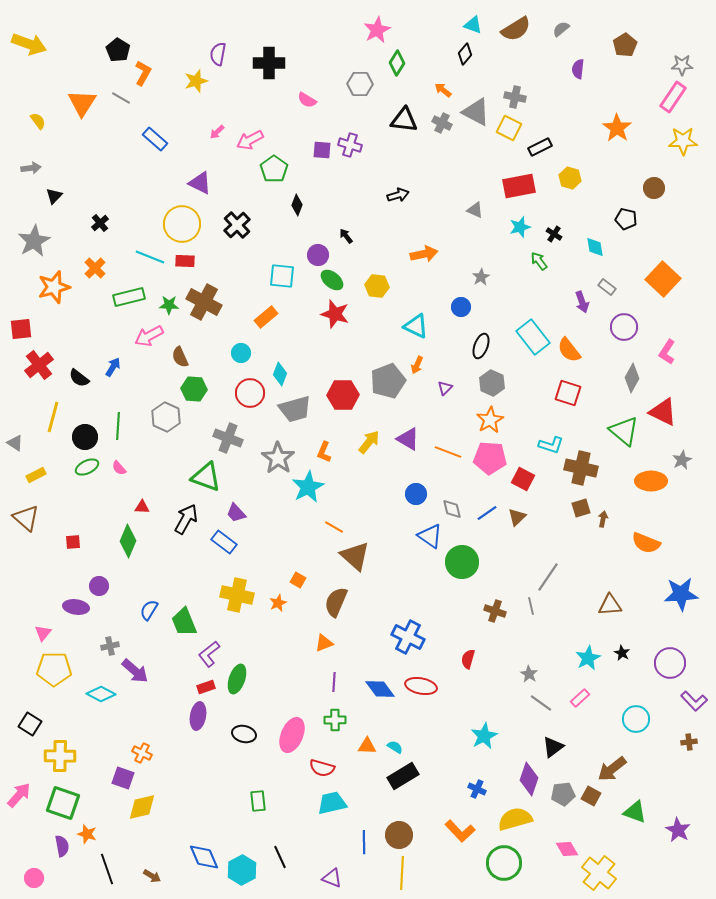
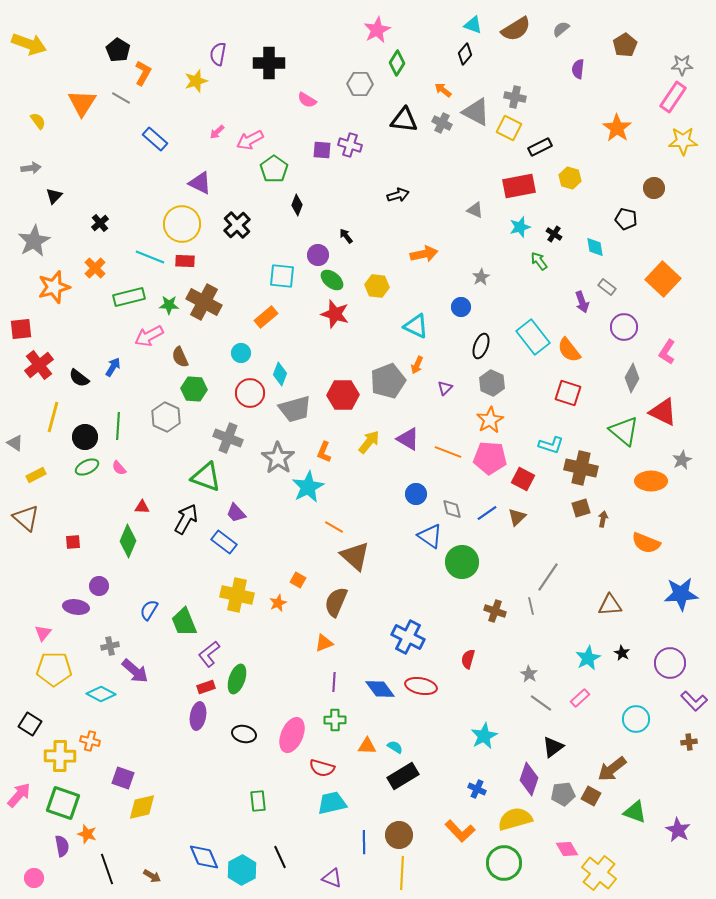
orange cross at (142, 753): moved 52 px left, 12 px up; rotated 12 degrees counterclockwise
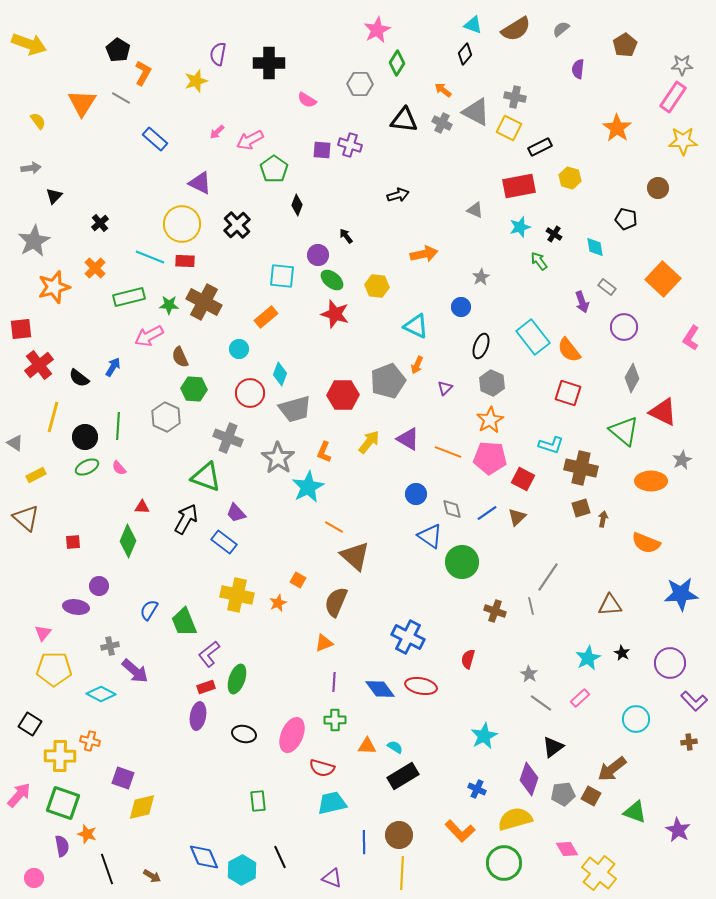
brown circle at (654, 188): moved 4 px right
pink L-shape at (667, 352): moved 24 px right, 14 px up
cyan circle at (241, 353): moved 2 px left, 4 px up
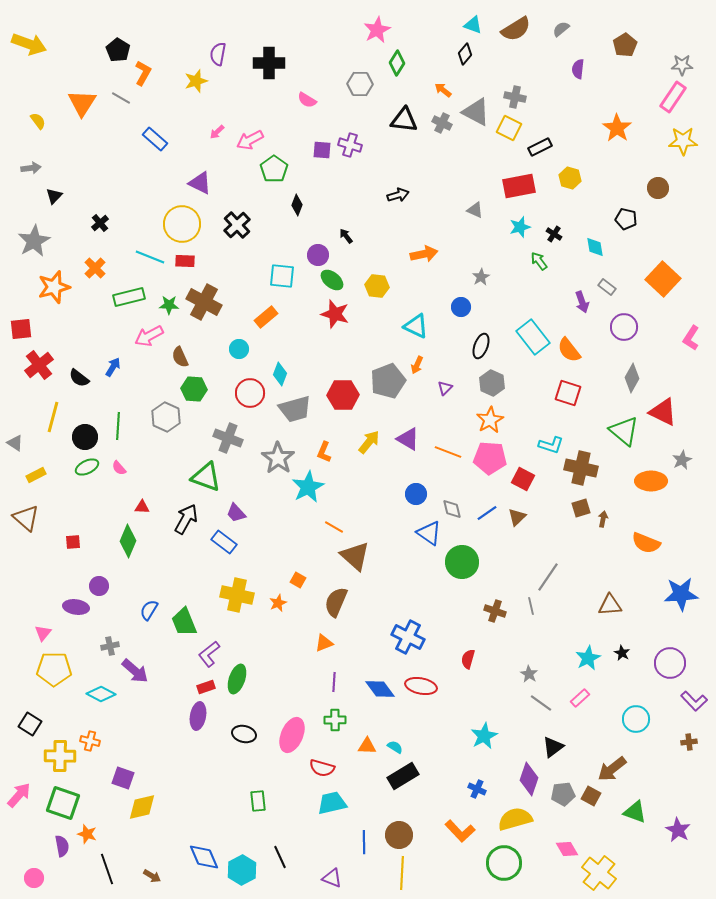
blue triangle at (430, 536): moved 1 px left, 3 px up
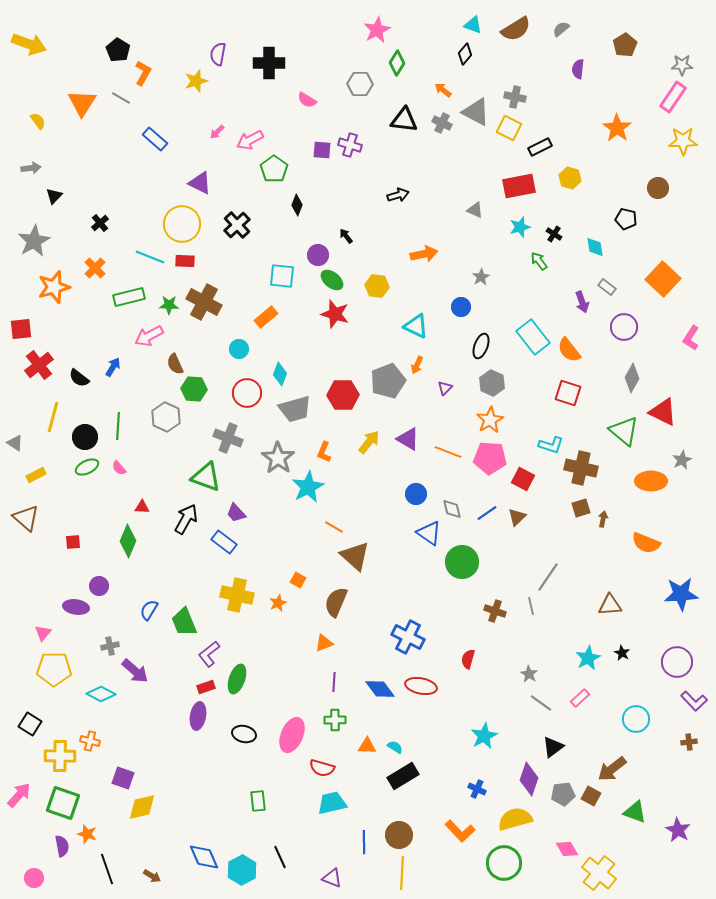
brown semicircle at (180, 357): moved 5 px left, 7 px down
red circle at (250, 393): moved 3 px left
purple circle at (670, 663): moved 7 px right, 1 px up
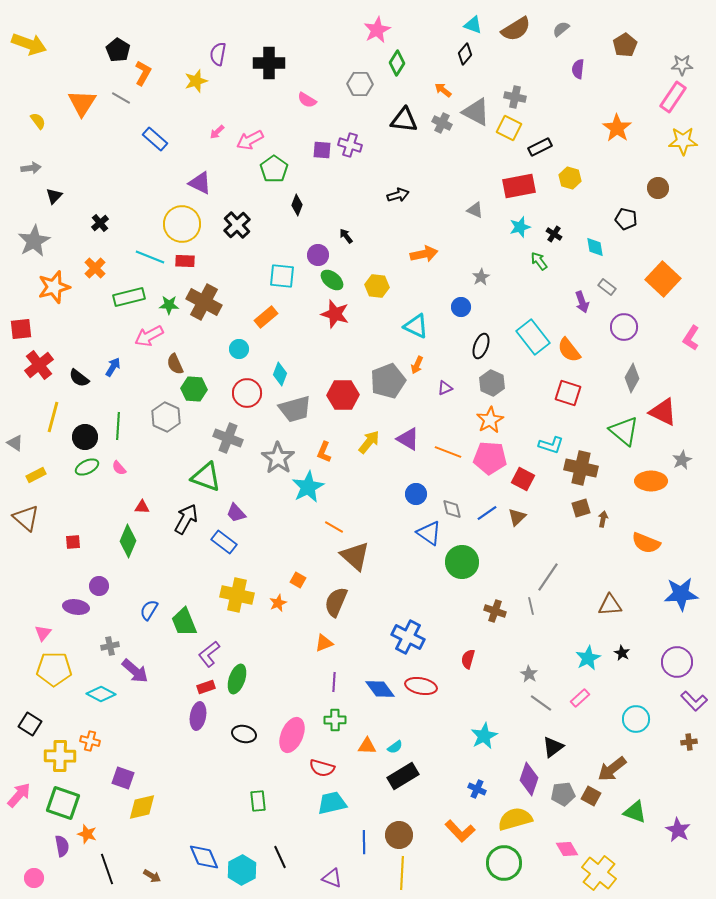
purple triangle at (445, 388): rotated 21 degrees clockwise
cyan semicircle at (395, 747): rotated 112 degrees clockwise
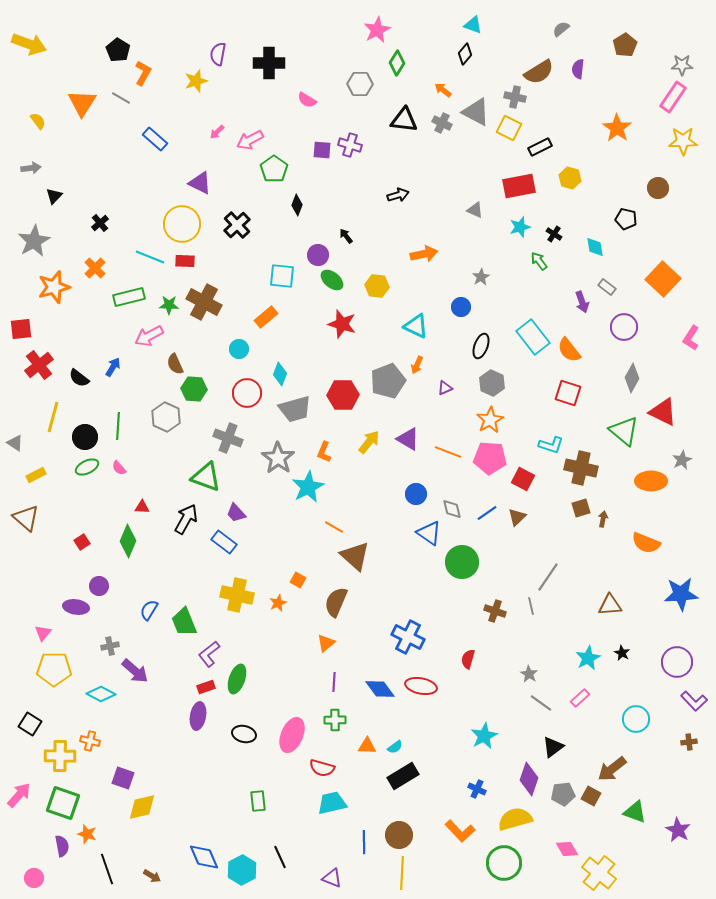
brown semicircle at (516, 29): moved 23 px right, 43 px down
red star at (335, 314): moved 7 px right, 10 px down
red square at (73, 542): moved 9 px right; rotated 28 degrees counterclockwise
orange triangle at (324, 643): moved 2 px right; rotated 18 degrees counterclockwise
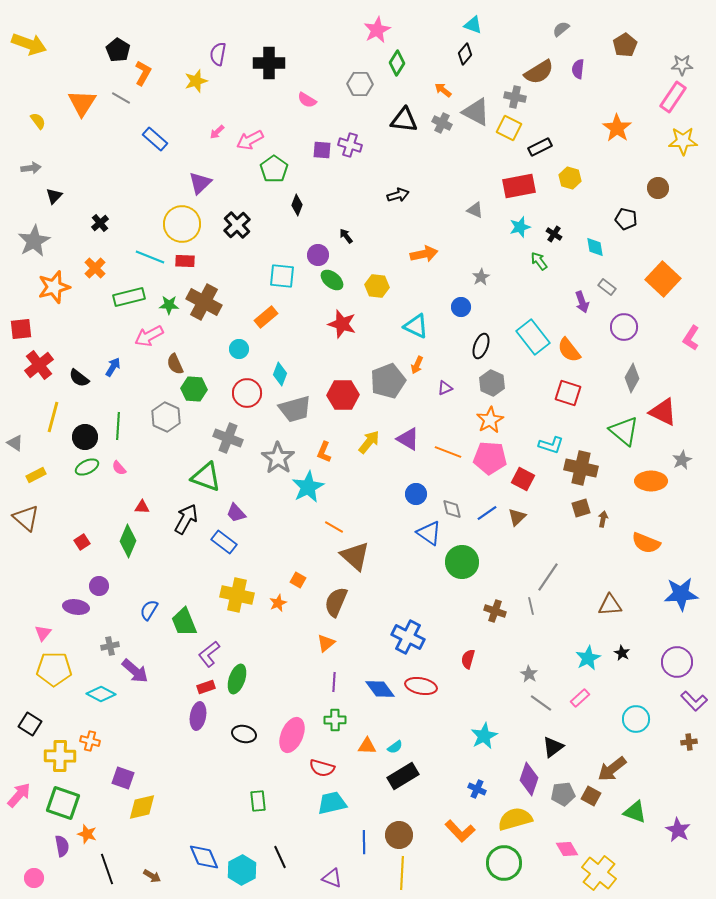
purple triangle at (200, 183): rotated 50 degrees clockwise
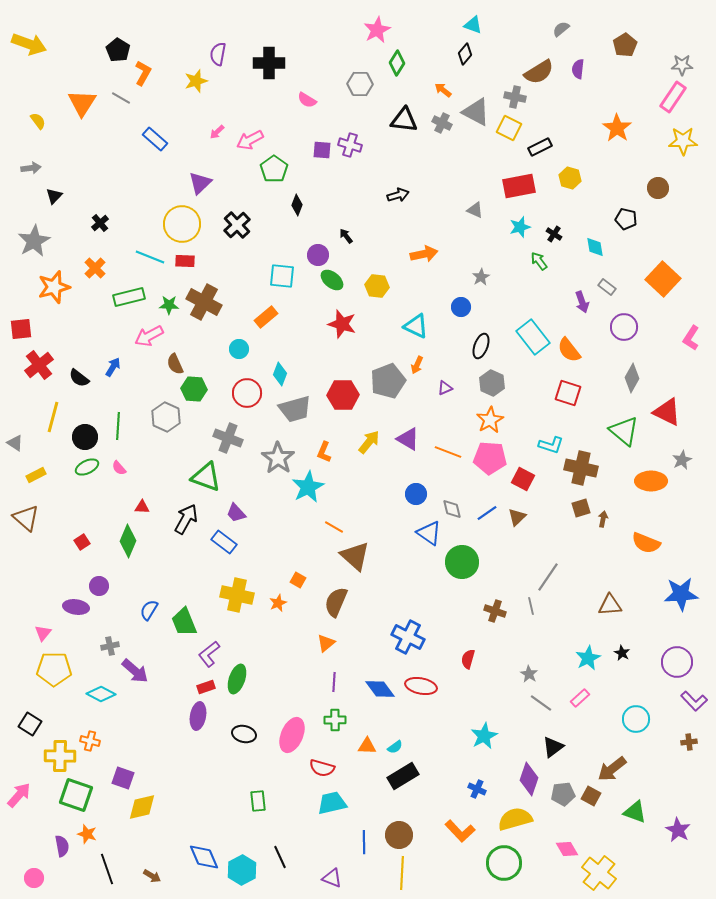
red triangle at (663, 412): moved 4 px right
green square at (63, 803): moved 13 px right, 8 px up
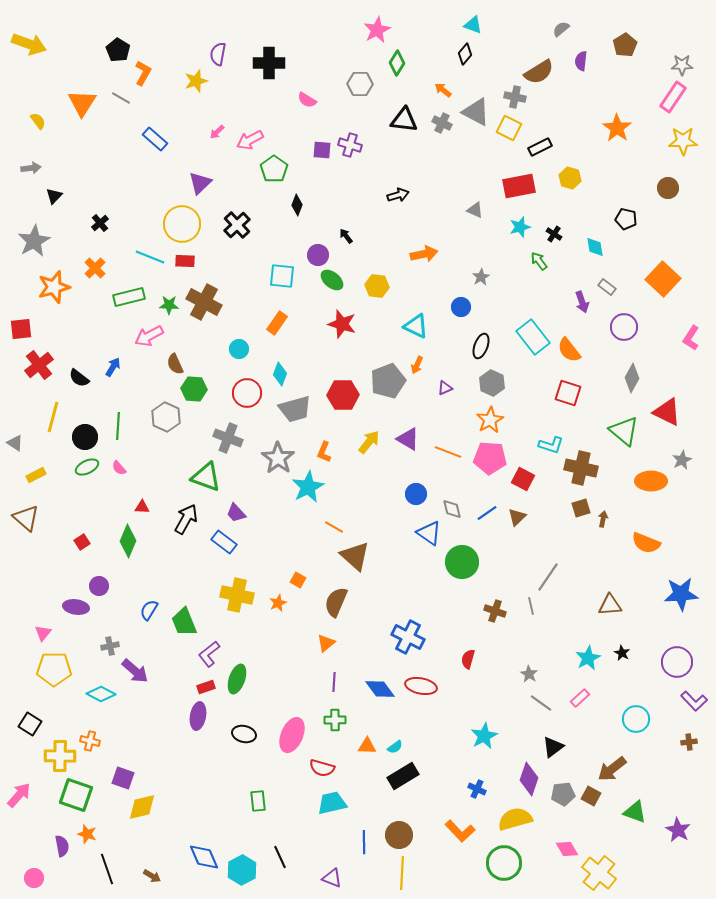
purple semicircle at (578, 69): moved 3 px right, 8 px up
brown circle at (658, 188): moved 10 px right
orange rectangle at (266, 317): moved 11 px right, 6 px down; rotated 15 degrees counterclockwise
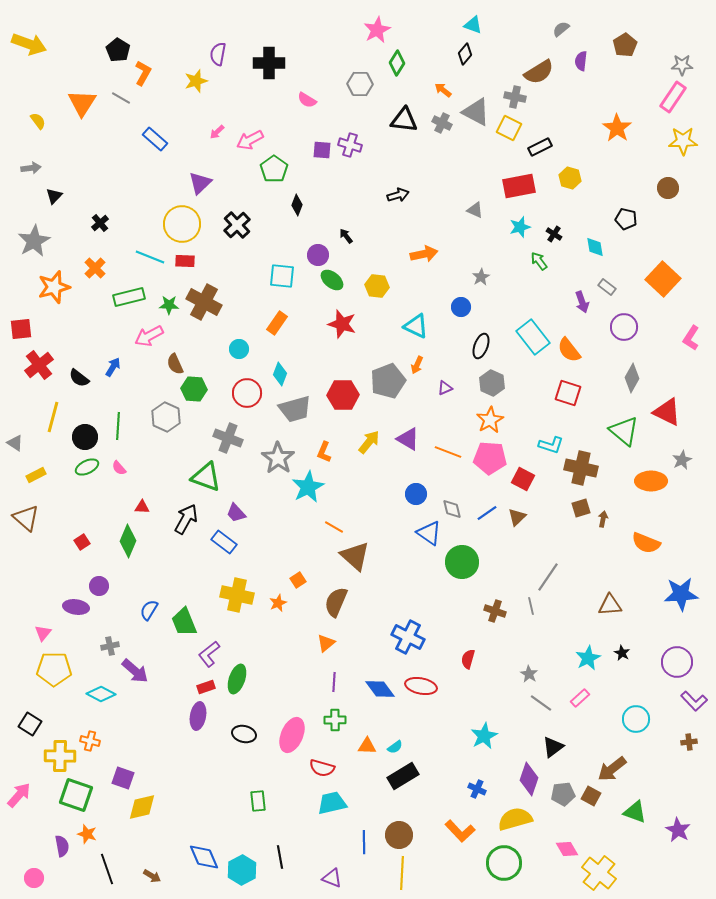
orange square at (298, 580): rotated 28 degrees clockwise
black line at (280, 857): rotated 15 degrees clockwise
